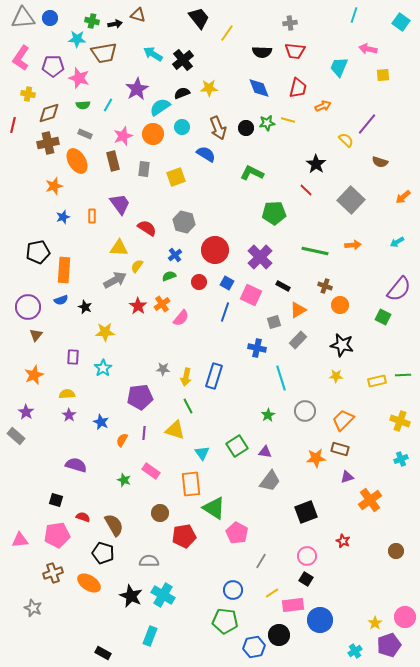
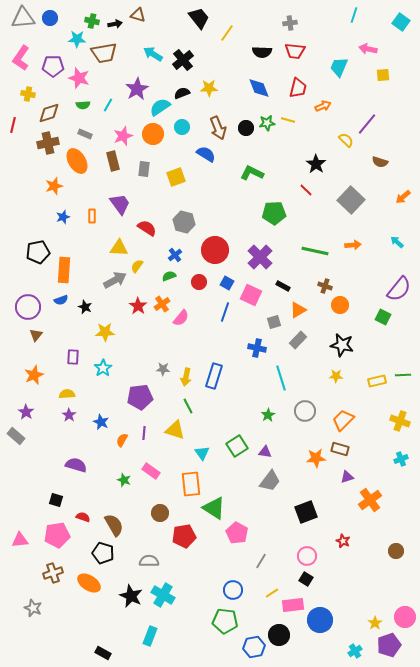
cyan arrow at (397, 242): rotated 72 degrees clockwise
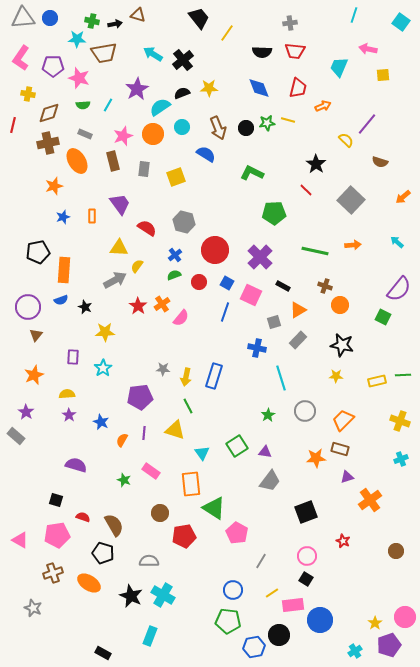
green semicircle at (169, 276): moved 5 px right, 1 px up
pink triangle at (20, 540): rotated 36 degrees clockwise
green pentagon at (225, 621): moved 3 px right
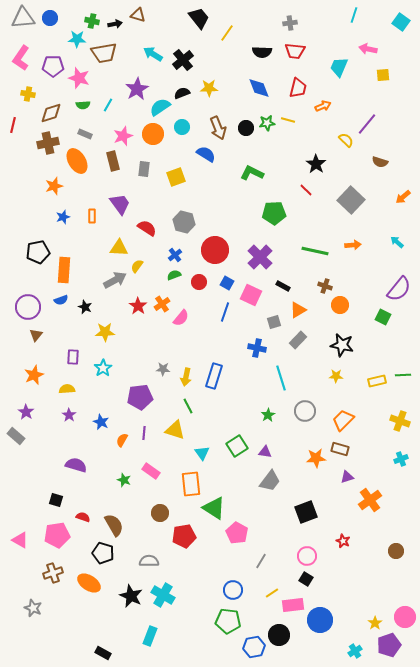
brown diamond at (49, 113): moved 2 px right
yellow semicircle at (67, 394): moved 5 px up
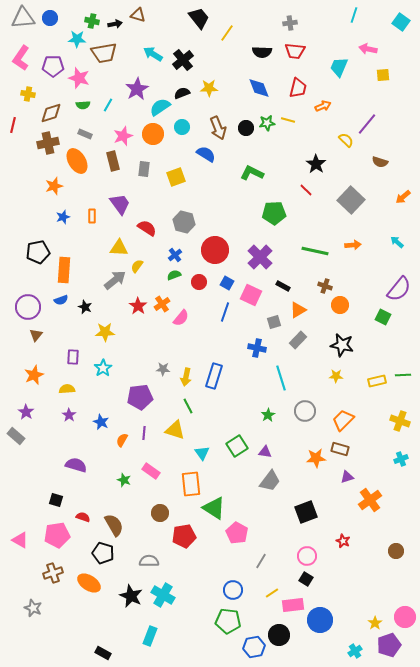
gray arrow at (115, 280): rotated 10 degrees counterclockwise
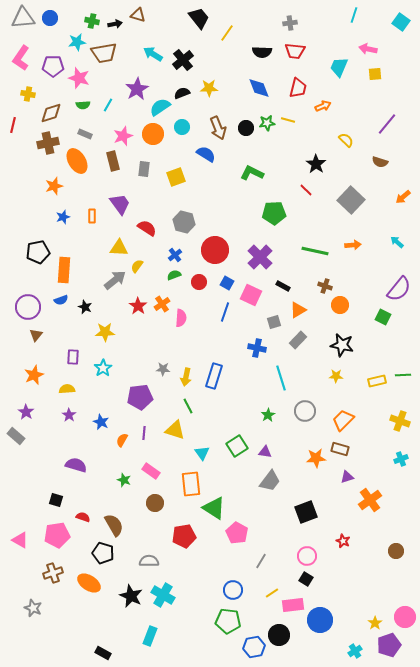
cyan star at (77, 39): moved 3 px down; rotated 12 degrees counterclockwise
yellow square at (383, 75): moved 8 px left, 1 px up
purple line at (367, 124): moved 20 px right
pink semicircle at (181, 318): rotated 36 degrees counterclockwise
brown circle at (160, 513): moved 5 px left, 10 px up
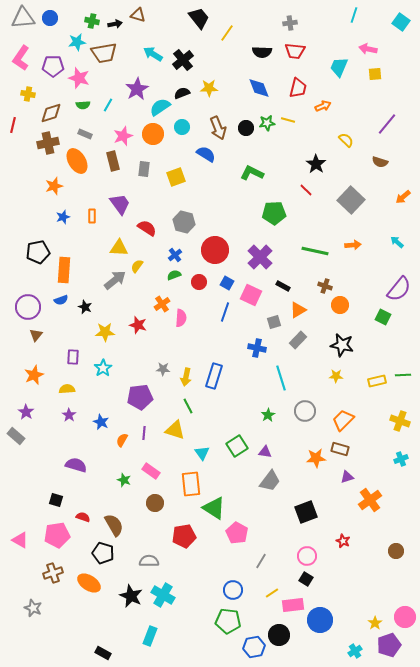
red star at (138, 306): moved 19 px down; rotated 18 degrees counterclockwise
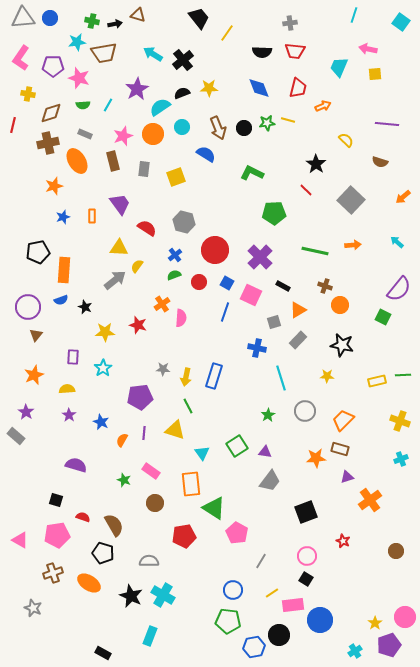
purple line at (387, 124): rotated 55 degrees clockwise
black circle at (246, 128): moved 2 px left
yellow star at (336, 376): moved 9 px left
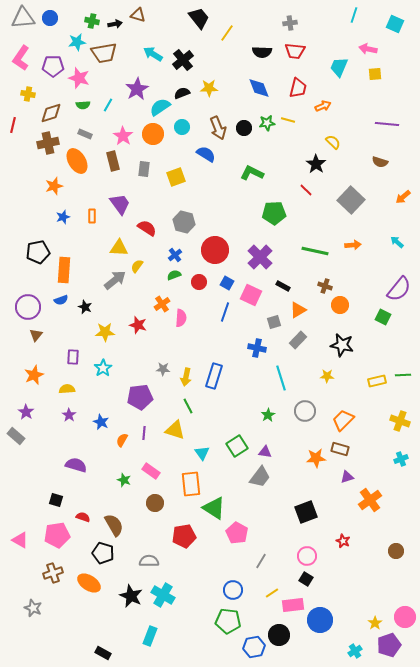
cyan square at (401, 22): moved 6 px left, 2 px down; rotated 12 degrees counterclockwise
pink star at (123, 136): rotated 18 degrees counterclockwise
yellow semicircle at (346, 140): moved 13 px left, 2 px down
gray trapezoid at (270, 481): moved 10 px left, 4 px up
